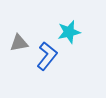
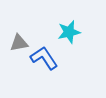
blue L-shape: moved 3 px left, 2 px down; rotated 72 degrees counterclockwise
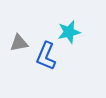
blue L-shape: moved 2 px right, 2 px up; rotated 124 degrees counterclockwise
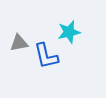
blue L-shape: rotated 36 degrees counterclockwise
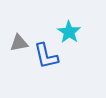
cyan star: rotated 25 degrees counterclockwise
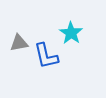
cyan star: moved 2 px right, 1 px down
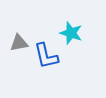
cyan star: rotated 15 degrees counterclockwise
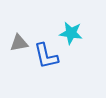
cyan star: rotated 10 degrees counterclockwise
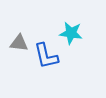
gray triangle: rotated 18 degrees clockwise
